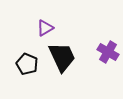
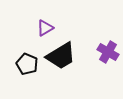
black trapezoid: moved 1 px left, 1 px up; rotated 84 degrees clockwise
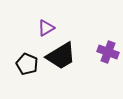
purple triangle: moved 1 px right
purple cross: rotated 10 degrees counterclockwise
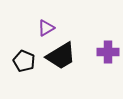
purple cross: rotated 20 degrees counterclockwise
black pentagon: moved 3 px left, 3 px up
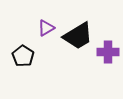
black trapezoid: moved 17 px right, 20 px up
black pentagon: moved 1 px left, 5 px up; rotated 10 degrees clockwise
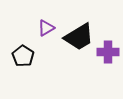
black trapezoid: moved 1 px right, 1 px down
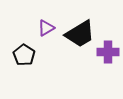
black trapezoid: moved 1 px right, 3 px up
black pentagon: moved 1 px right, 1 px up
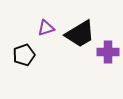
purple triangle: rotated 12 degrees clockwise
black pentagon: rotated 20 degrees clockwise
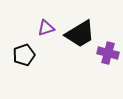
purple cross: moved 1 px down; rotated 15 degrees clockwise
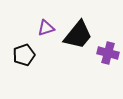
black trapezoid: moved 2 px left, 1 px down; rotated 20 degrees counterclockwise
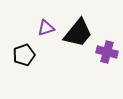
black trapezoid: moved 2 px up
purple cross: moved 1 px left, 1 px up
